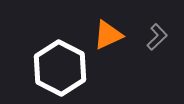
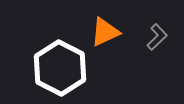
orange triangle: moved 3 px left, 3 px up
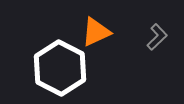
orange triangle: moved 9 px left
